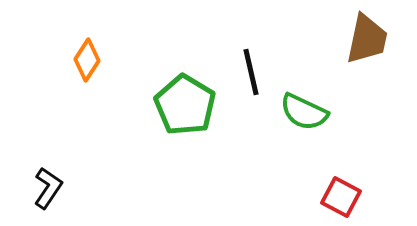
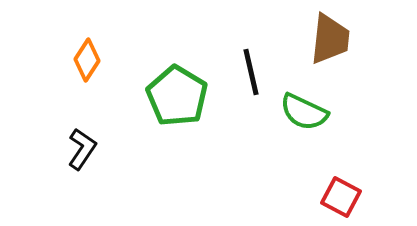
brown trapezoid: moved 37 px left; rotated 6 degrees counterclockwise
green pentagon: moved 8 px left, 9 px up
black L-shape: moved 34 px right, 39 px up
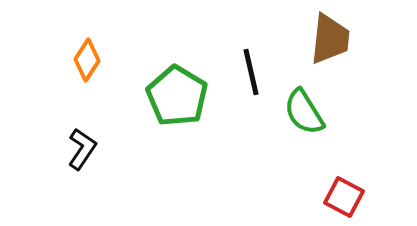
green semicircle: rotated 33 degrees clockwise
red square: moved 3 px right
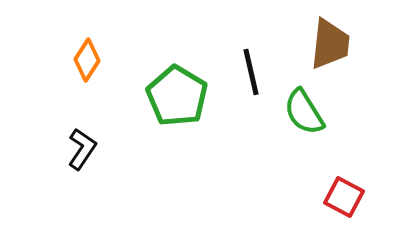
brown trapezoid: moved 5 px down
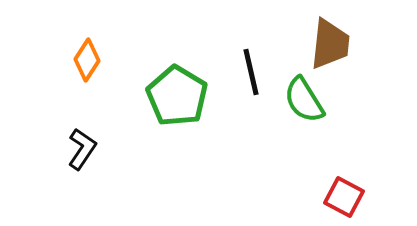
green semicircle: moved 12 px up
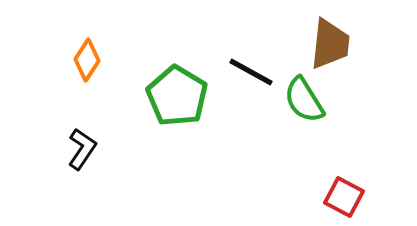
black line: rotated 48 degrees counterclockwise
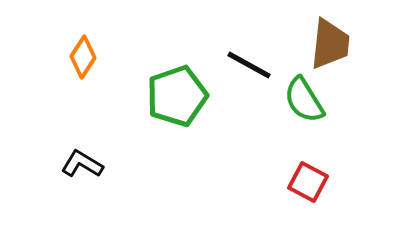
orange diamond: moved 4 px left, 3 px up
black line: moved 2 px left, 7 px up
green pentagon: rotated 22 degrees clockwise
black L-shape: moved 15 px down; rotated 93 degrees counterclockwise
red square: moved 36 px left, 15 px up
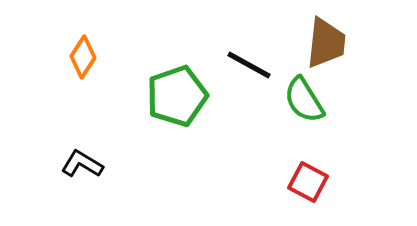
brown trapezoid: moved 4 px left, 1 px up
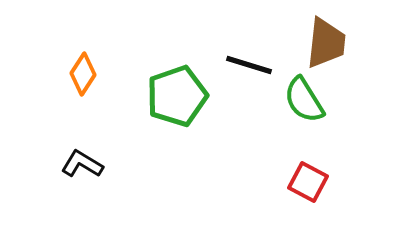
orange diamond: moved 17 px down
black line: rotated 12 degrees counterclockwise
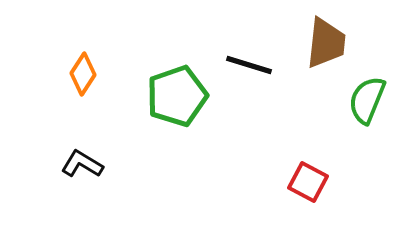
green semicircle: moved 63 px right; rotated 54 degrees clockwise
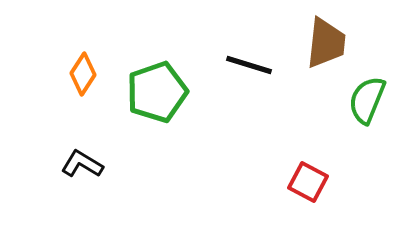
green pentagon: moved 20 px left, 4 px up
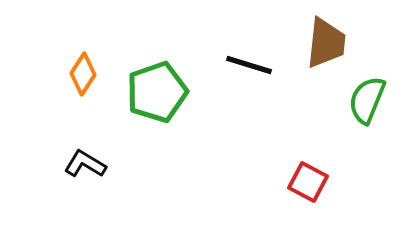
black L-shape: moved 3 px right
